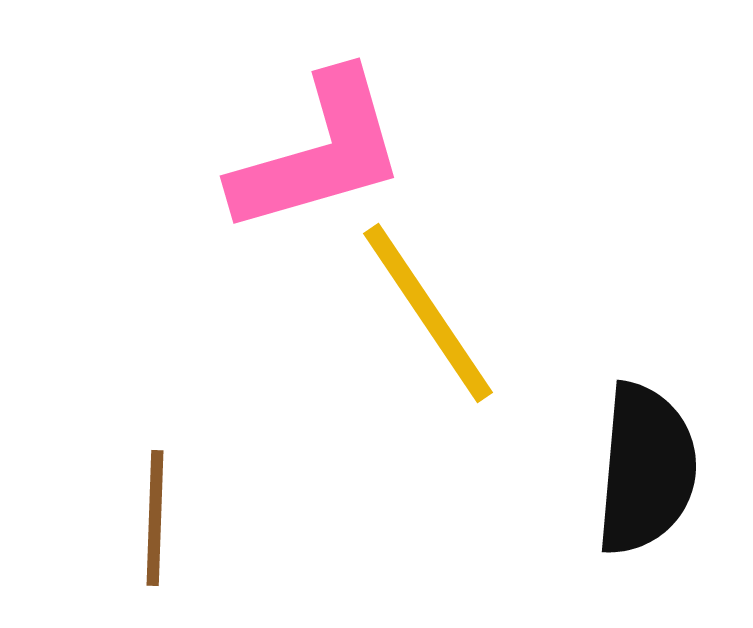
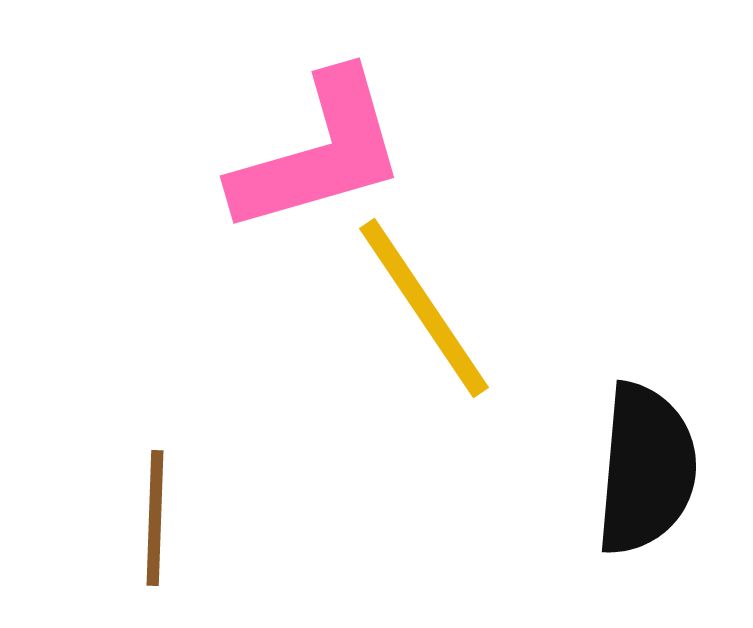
yellow line: moved 4 px left, 5 px up
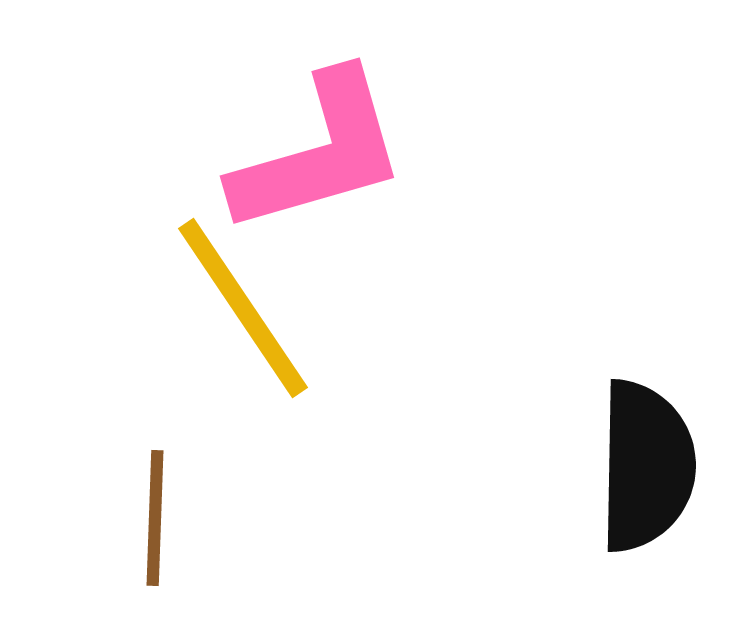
yellow line: moved 181 px left
black semicircle: moved 3 px up; rotated 4 degrees counterclockwise
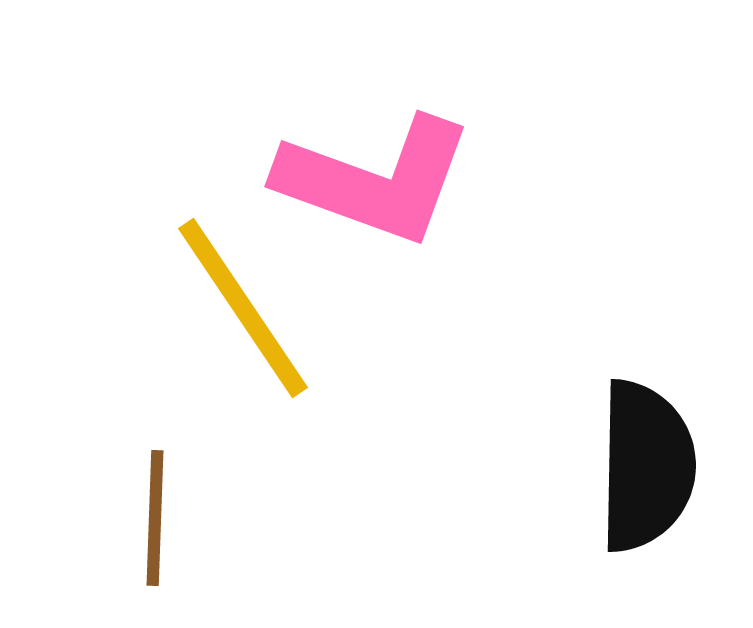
pink L-shape: moved 56 px right, 27 px down; rotated 36 degrees clockwise
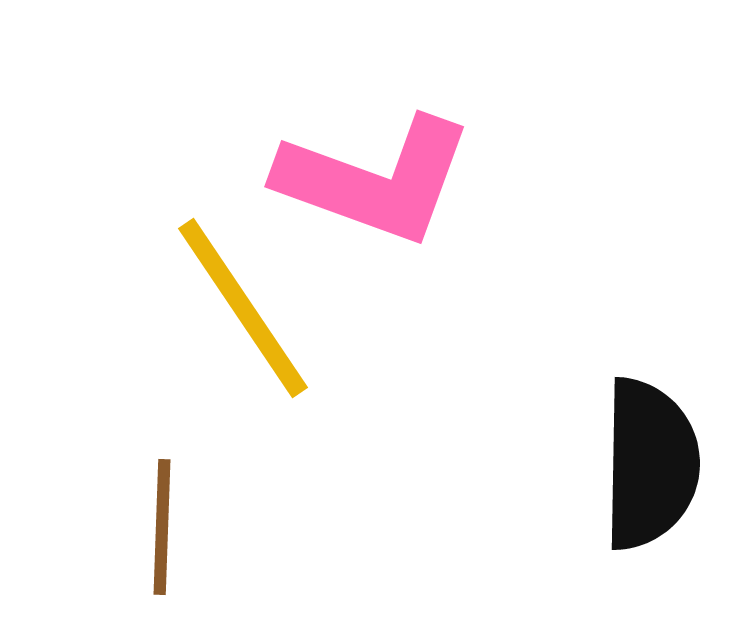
black semicircle: moved 4 px right, 2 px up
brown line: moved 7 px right, 9 px down
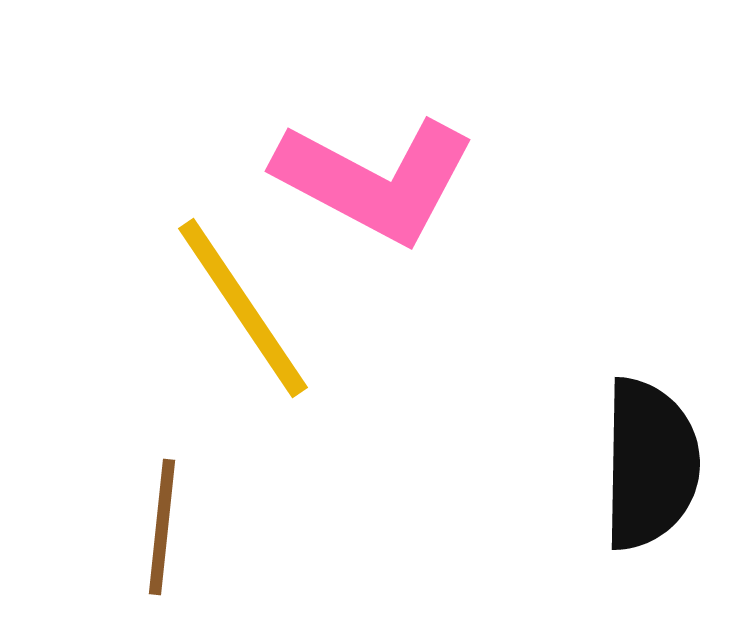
pink L-shape: rotated 8 degrees clockwise
brown line: rotated 4 degrees clockwise
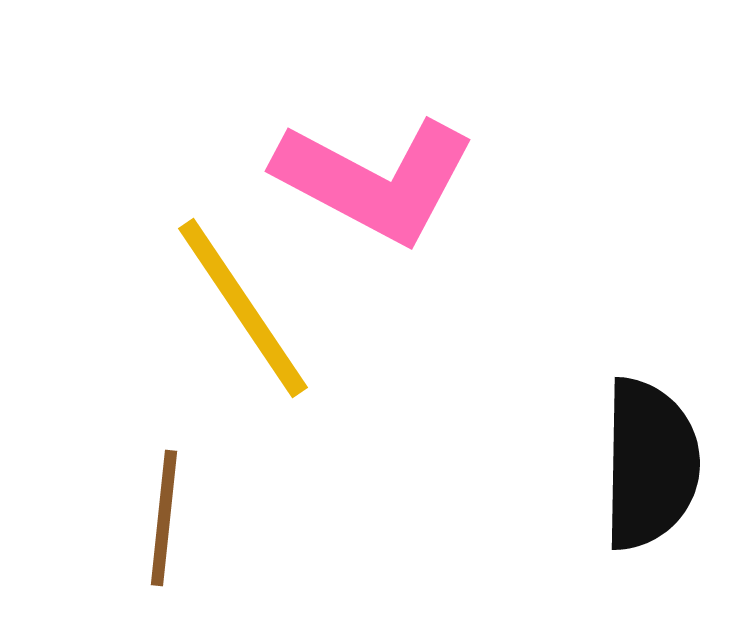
brown line: moved 2 px right, 9 px up
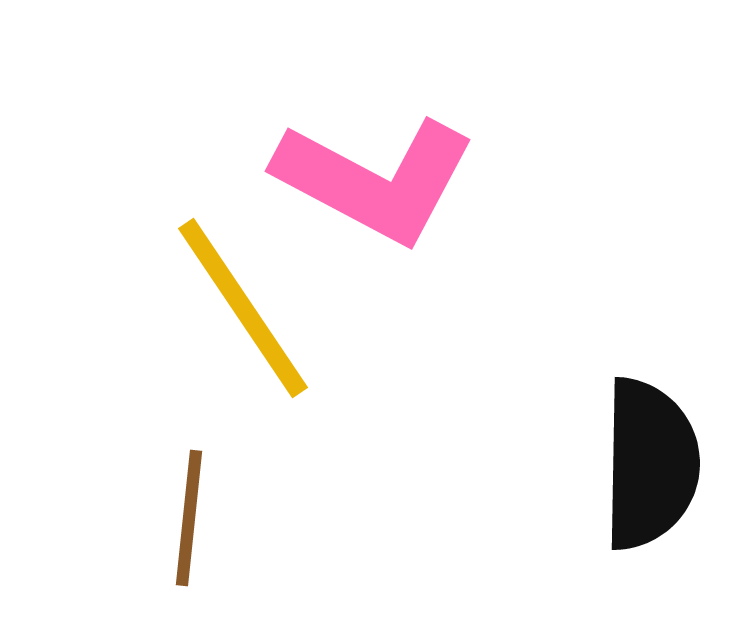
brown line: moved 25 px right
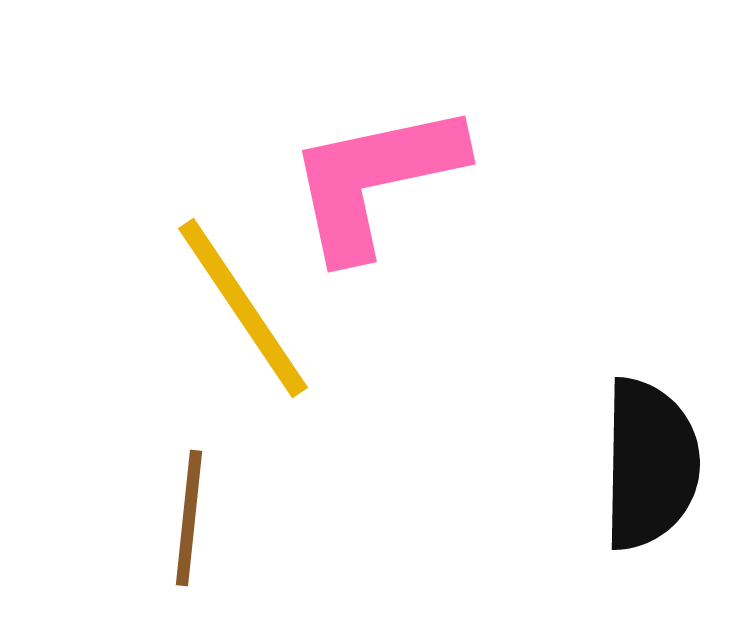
pink L-shape: rotated 140 degrees clockwise
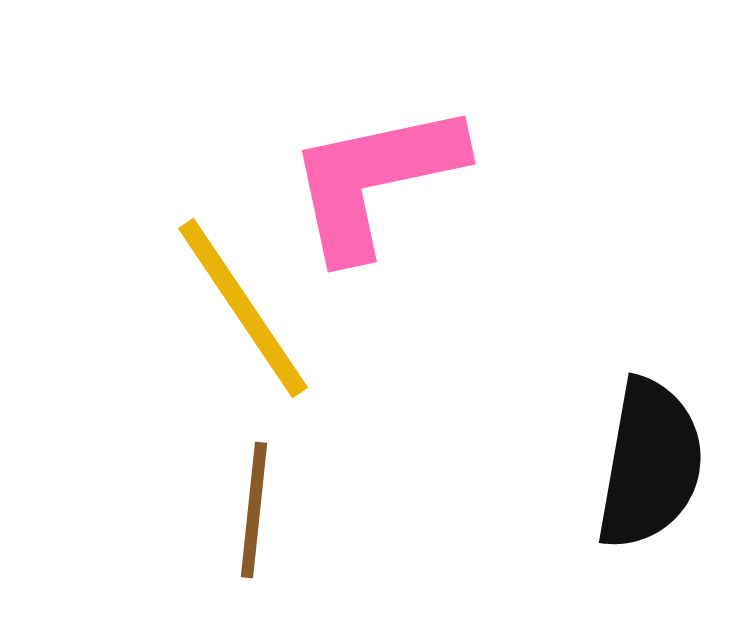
black semicircle: rotated 9 degrees clockwise
brown line: moved 65 px right, 8 px up
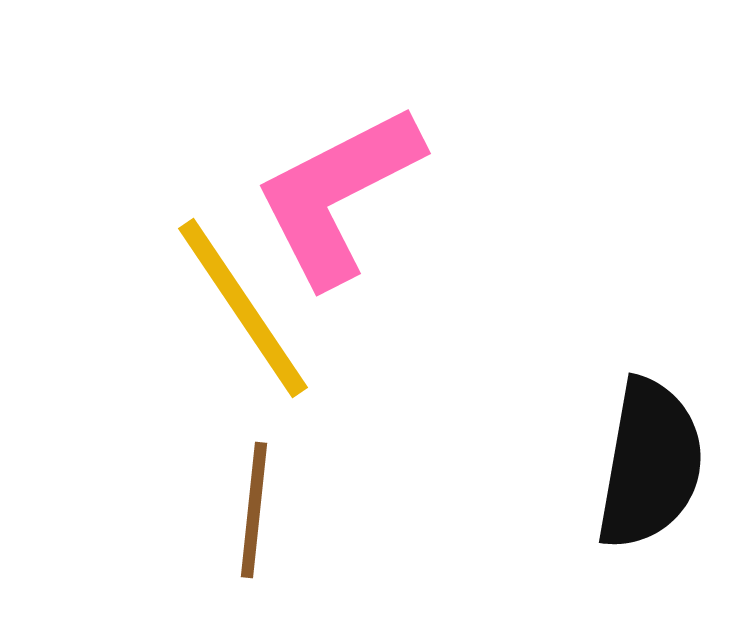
pink L-shape: moved 37 px left, 15 px down; rotated 15 degrees counterclockwise
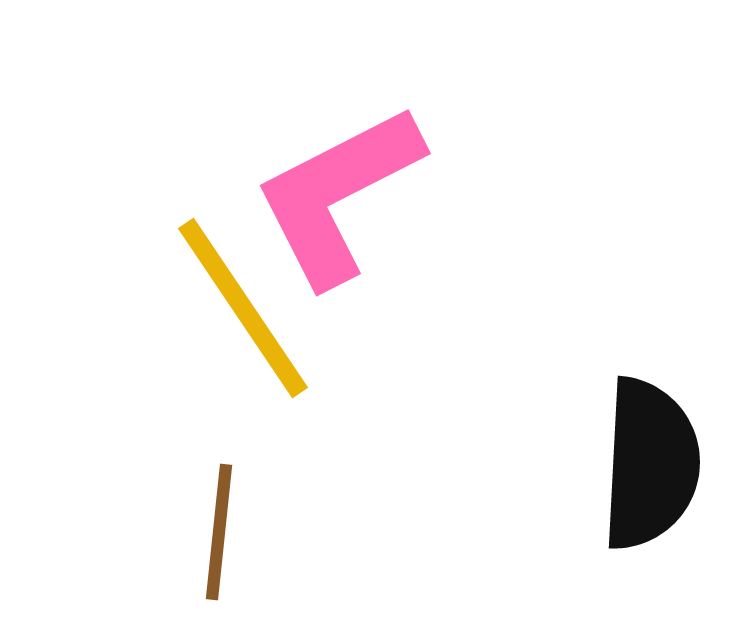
black semicircle: rotated 7 degrees counterclockwise
brown line: moved 35 px left, 22 px down
